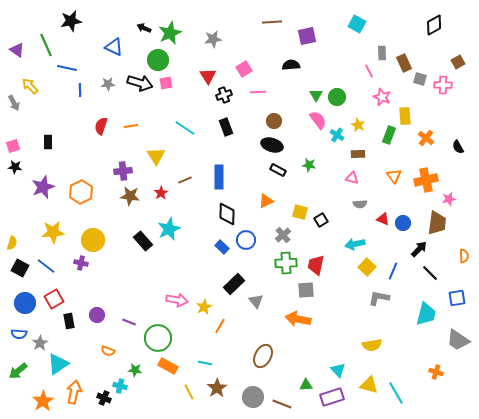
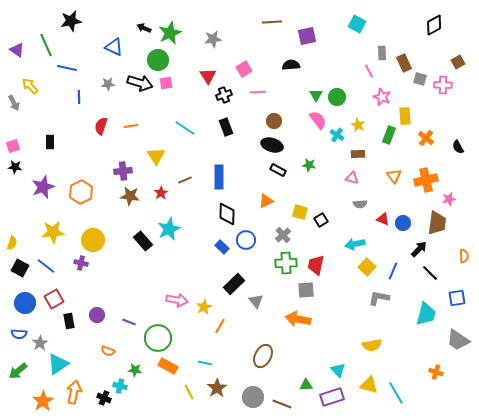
blue line at (80, 90): moved 1 px left, 7 px down
black rectangle at (48, 142): moved 2 px right
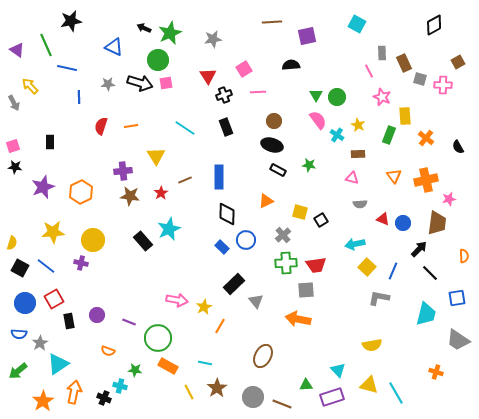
red trapezoid at (316, 265): rotated 110 degrees counterclockwise
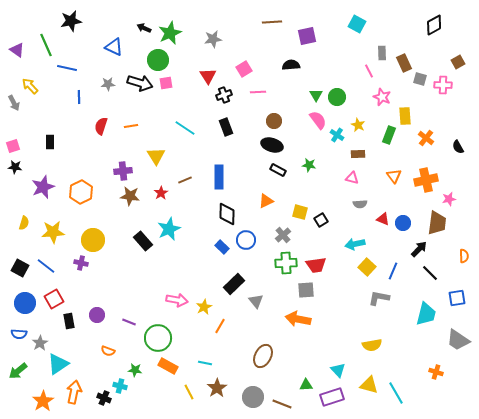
yellow semicircle at (12, 243): moved 12 px right, 20 px up
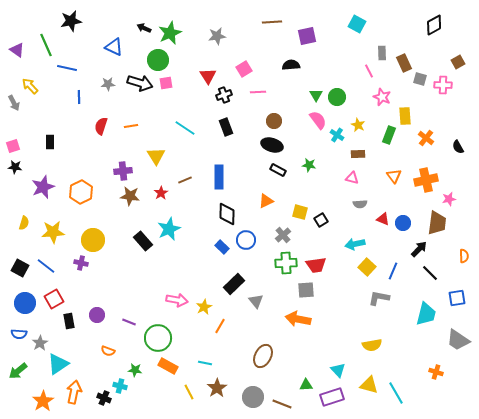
gray star at (213, 39): moved 4 px right, 3 px up
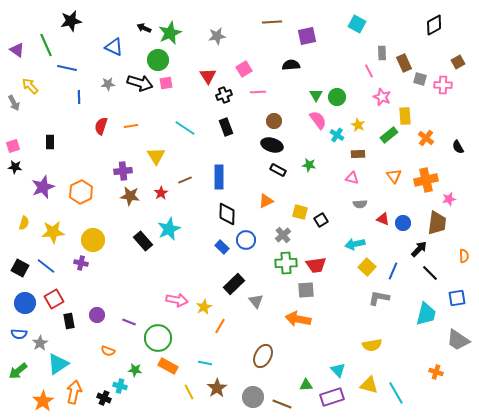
green rectangle at (389, 135): rotated 30 degrees clockwise
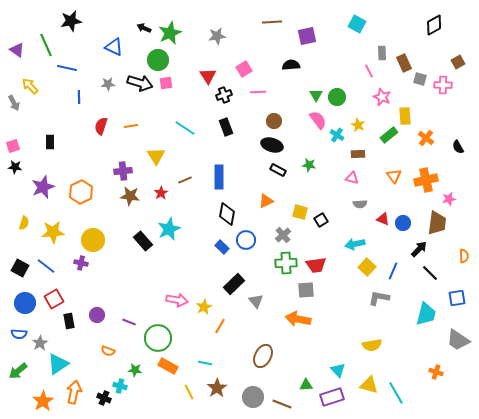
black diamond at (227, 214): rotated 10 degrees clockwise
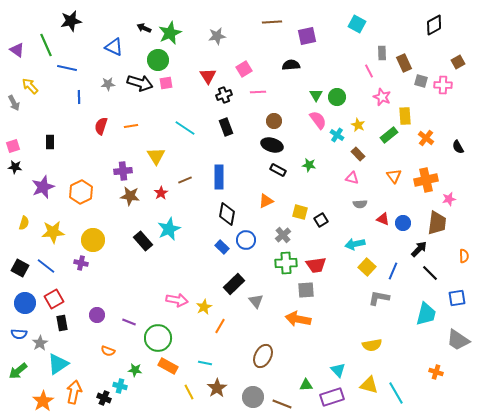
gray square at (420, 79): moved 1 px right, 2 px down
brown rectangle at (358, 154): rotated 48 degrees clockwise
black rectangle at (69, 321): moved 7 px left, 2 px down
